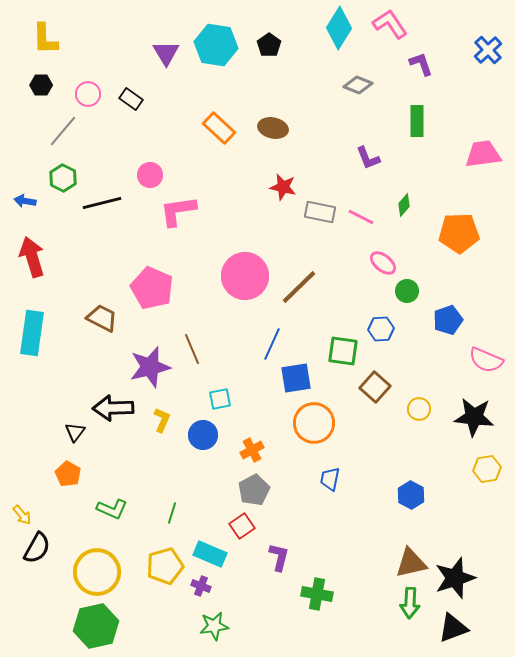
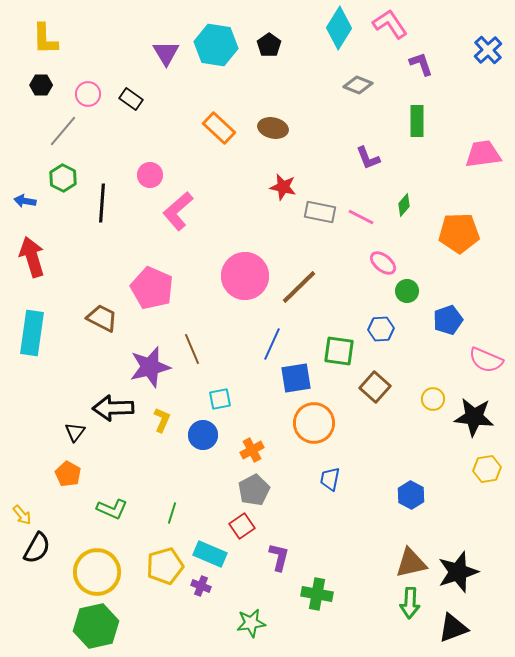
black line at (102, 203): rotated 72 degrees counterclockwise
pink L-shape at (178, 211): rotated 33 degrees counterclockwise
green square at (343, 351): moved 4 px left
yellow circle at (419, 409): moved 14 px right, 10 px up
black star at (455, 578): moved 3 px right, 6 px up
green star at (214, 626): moved 37 px right, 3 px up
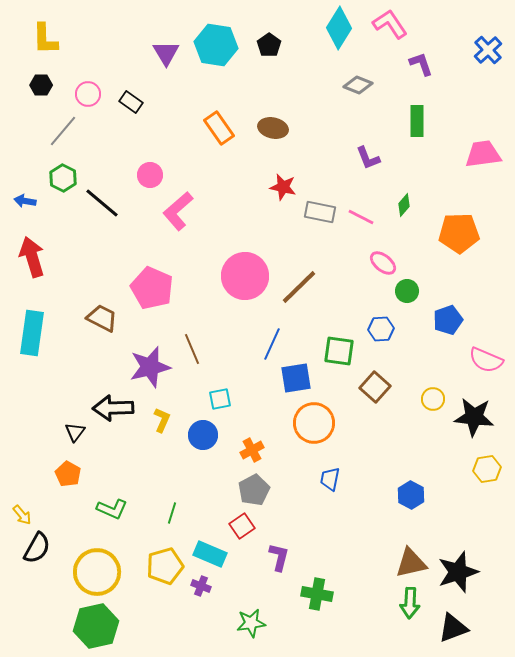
black rectangle at (131, 99): moved 3 px down
orange rectangle at (219, 128): rotated 12 degrees clockwise
black line at (102, 203): rotated 54 degrees counterclockwise
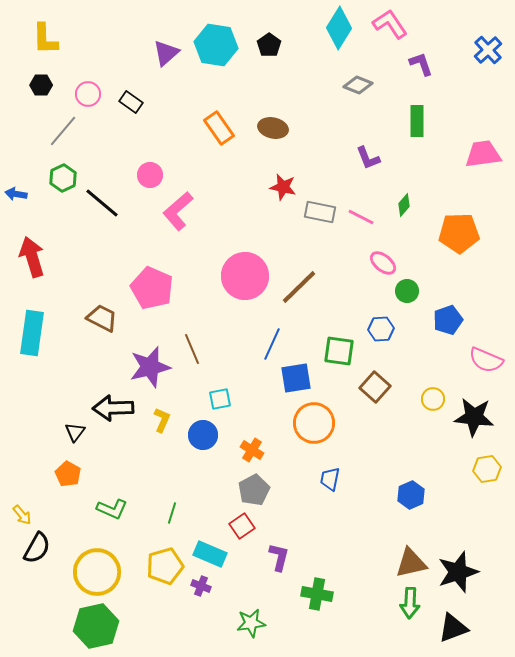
purple triangle at (166, 53): rotated 20 degrees clockwise
green hexagon at (63, 178): rotated 8 degrees clockwise
blue arrow at (25, 201): moved 9 px left, 7 px up
orange cross at (252, 450): rotated 30 degrees counterclockwise
blue hexagon at (411, 495): rotated 8 degrees clockwise
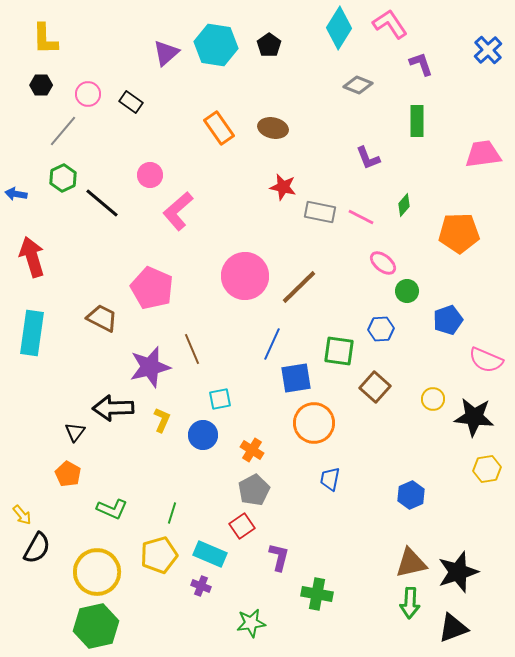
yellow pentagon at (165, 566): moved 6 px left, 11 px up
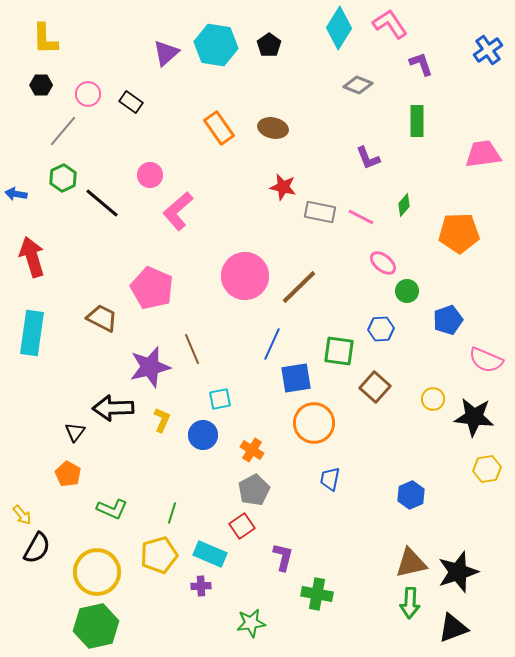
blue cross at (488, 50): rotated 8 degrees clockwise
purple L-shape at (279, 557): moved 4 px right
purple cross at (201, 586): rotated 24 degrees counterclockwise
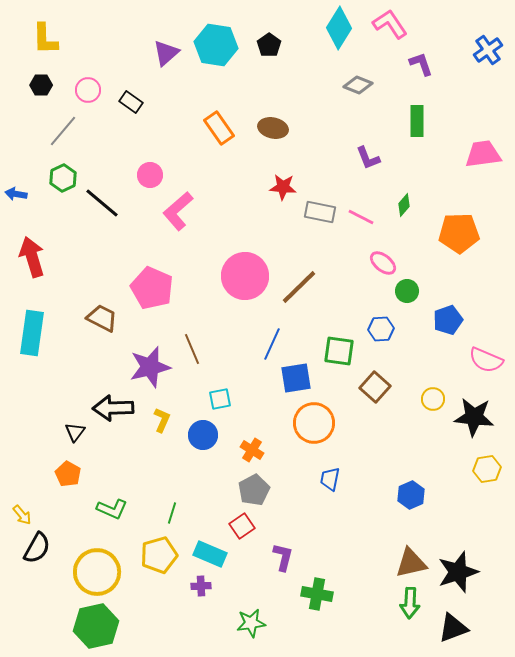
pink circle at (88, 94): moved 4 px up
red star at (283, 187): rotated 8 degrees counterclockwise
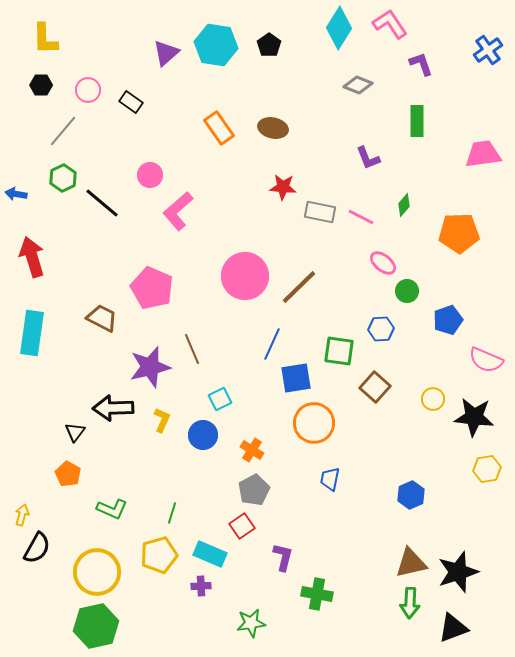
cyan square at (220, 399): rotated 15 degrees counterclockwise
yellow arrow at (22, 515): rotated 125 degrees counterclockwise
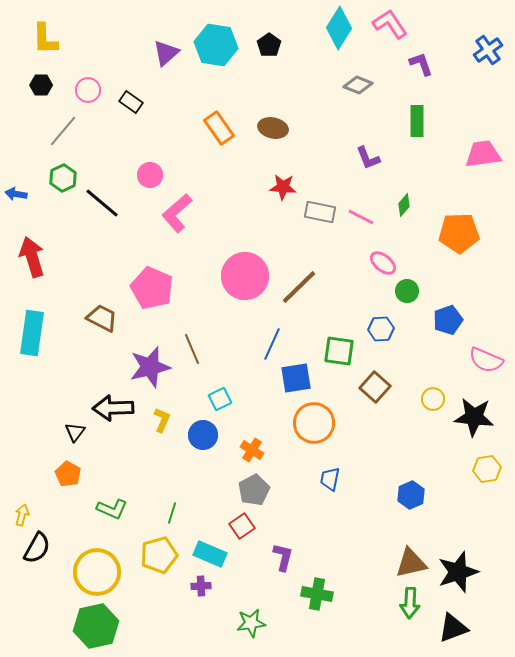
pink L-shape at (178, 211): moved 1 px left, 2 px down
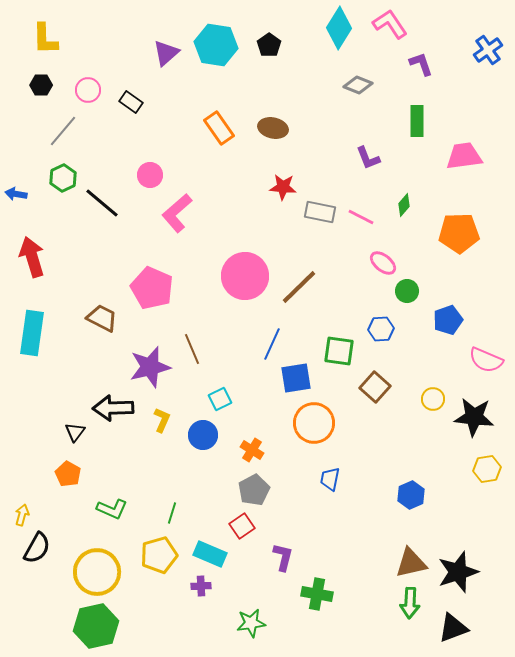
pink trapezoid at (483, 154): moved 19 px left, 2 px down
